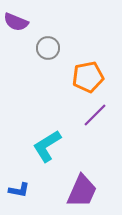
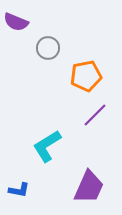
orange pentagon: moved 2 px left, 1 px up
purple trapezoid: moved 7 px right, 4 px up
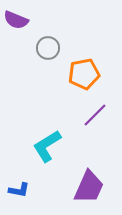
purple semicircle: moved 2 px up
orange pentagon: moved 2 px left, 2 px up
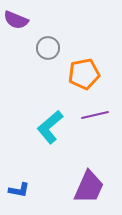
purple line: rotated 32 degrees clockwise
cyan L-shape: moved 3 px right, 19 px up; rotated 8 degrees counterclockwise
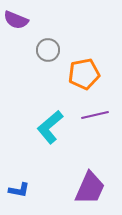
gray circle: moved 2 px down
purple trapezoid: moved 1 px right, 1 px down
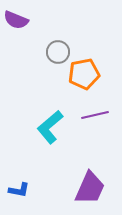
gray circle: moved 10 px right, 2 px down
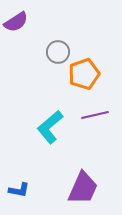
purple semicircle: moved 2 px down; rotated 55 degrees counterclockwise
orange pentagon: rotated 8 degrees counterclockwise
purple trapezoid: moved 7 px left
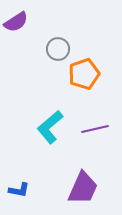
gray circle: moved 3 px up
purple line: moved 14 px down
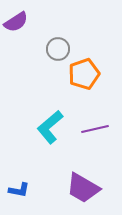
purple trapezoid: rotated 96 degrees clockwise
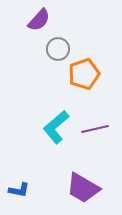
purple semicircle: moved 23 px right, 2 px up; rotated 15 degrees counterclockwise
cyan L-shape: moved 6 px right
